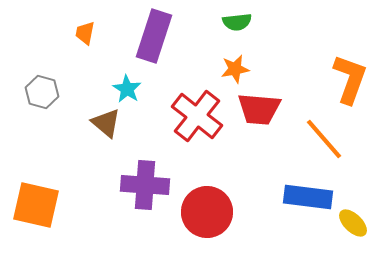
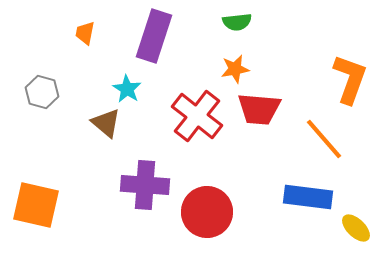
yellow ellipse: moved 3 px right, 5 px down
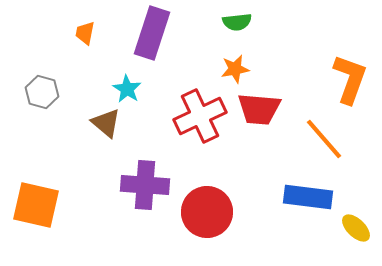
purple rectangle: moved 2 px left, 3 px up
red cross: moved 3 px right; rotated 27 degrees clockwise
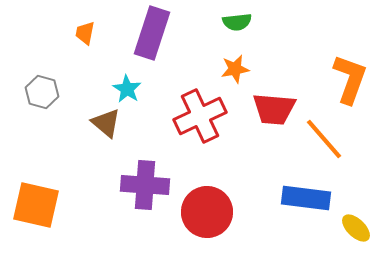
red trapezoid: moved 15 px right
blue rectangle: moved 2 px left, 1 px down
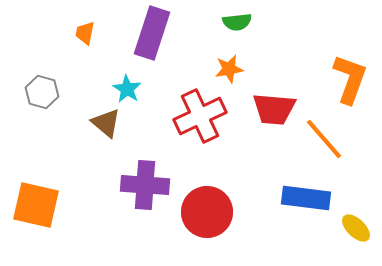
orange star: moved 6 px left
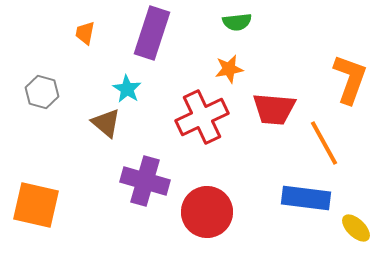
red cross: moved 2 px right, 1 px down
orange line: moved 4 px down; rotated 12 degrees clockwise
purple cross: moved 4 px up; rotated 12 degrees clockwise
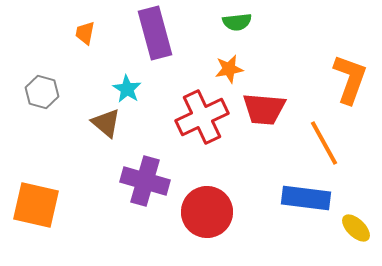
purple rectangle: moved 3 px right; rotated 33 degrees counterclockwise
red trapezoid: moved 10 px left
